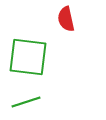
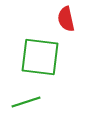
green square: moved 12 px right
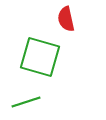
green square: rotated 9 degrees clockwise
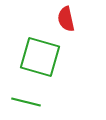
green line: rotated 32 degrees clockwise
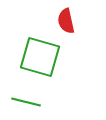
red semicircle: moved 2 px down
